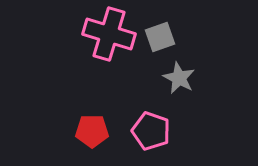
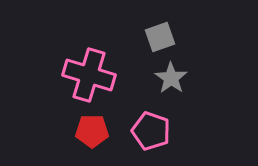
pink cross: moved 20 px left, 41 px down
gray star: moved 8 px left; rotated 8 degrees clockwise
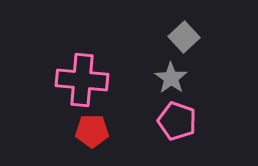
gray square: moved 24 px right; rotated 24 degrees counterclockwise
pink cross: moved 7 px left, 5 px down; rotated 12 degrees counterclockwise
pink pentagon: moved 26 px right, 10 px up
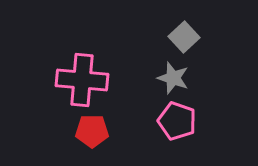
gray star: moved 2 px right; rotated 16 degrees counterclockwise
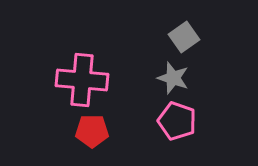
gray square: rotated 8 degrees clockwise
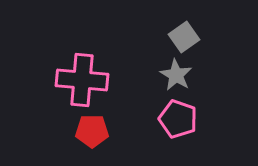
gray star: moved 3 px right, 3 px up; rotated 12 degrees clockwise
pink pentagon: moved 1 px right, 2 px up
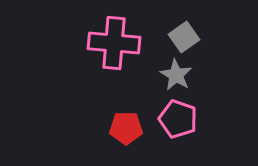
pink cross: moved 32 px right, 37 px up
red pentagon: moved 34 px right, 3 px up
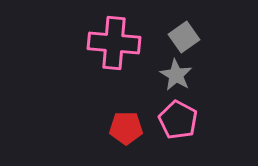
pink pentagon: moved 1 px down; rotated 9 degrees clockwise
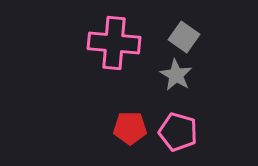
gray square: rotated 20 degrees counterclockwise
pink pentagon: moved 12 px down; rotated 12 degrees counterclockwise
red pentagon: moved 4 px right
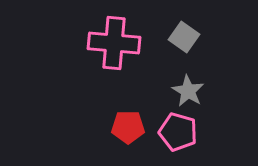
gray star: moved 12 px right, 16 px down
red pentagon: moved 2 px left, 1 px up
